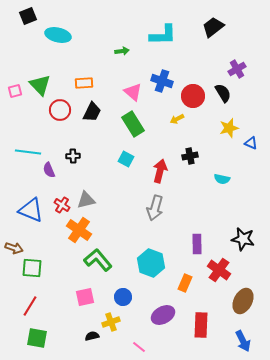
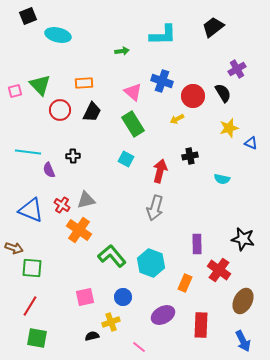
green L-shape at (98, 260): moved 14 px right, 4 px up
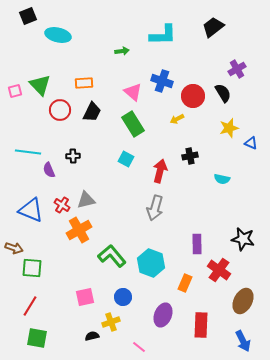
orange cross at (79, 230): rotated 25 degrees clockwise
purple ellipse at (163, 315): rotated 40 degrees counterclockwise
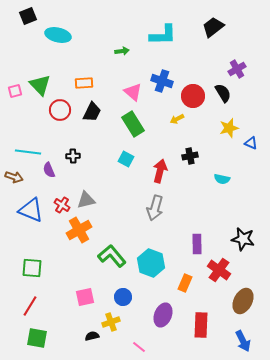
brown arrow at (14, 248): moved 71 px up
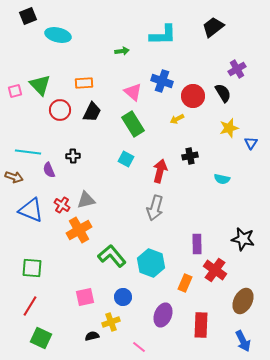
blue triangle at (251, 143): rotated 40 degrees clockwise
red cross at (219, 270): moved 4 px left
green square at (37, 338): moved 4 px right; rotated 15 degrees clockwise
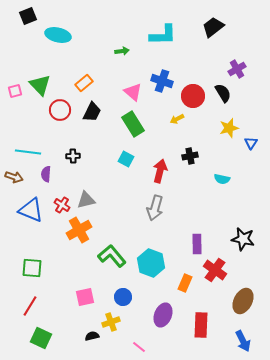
orange rectangle at (84, 83): rotated 36 degrees counterclockwise
purple semicircle at (49, 170): moved 3 px left, 4 px down; rotated 28 degrees clockwise
